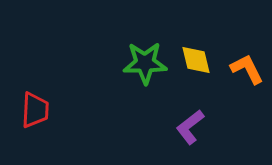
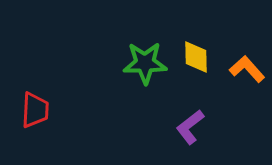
yellow diamond: moved 3 px up; rotated 12 degrees clockwise
orange L-shape: rotated 15 degrees counterclockwise
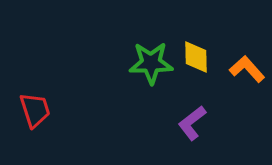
green star: moved 6 px right
red trapezoid: rotated 21 degrees counterclockwise
purple L-shape: moved 2 px right, 4 px up
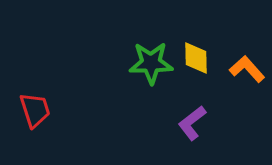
yellow diamond: moved 1 px down
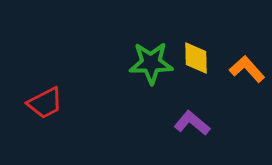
red trapezoid: moved 10 px right, 7 px up; rotated 81 degrees clockwise
purple L-shape: rotated 78 degrees clockwise
